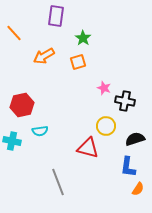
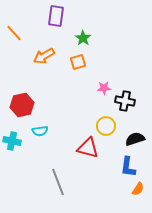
pink star: rotated 24 degrees counterclockwise
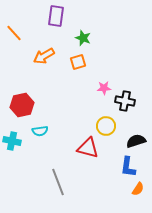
green star: rotated 14 degrees counterclockwise
black semicircle: moved 1 px right, 2 px down
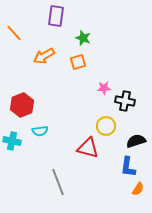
red hexagon: rotated 10 degrees counterclockwise
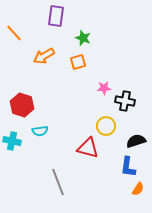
red hexagon: rotated 20 degrees counterclockwise
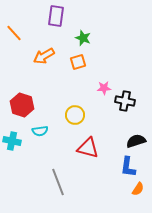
yellow circle: moved 31 px left, 11 px up
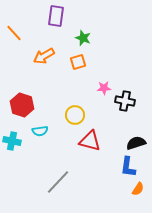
black semicircle: moved 2 px down
red triangle: moved 2 px right, 7 px up
gray line: rotated 64 degrees clockwise
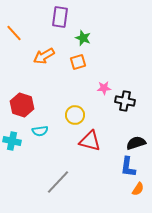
purple rectangle: moved 4 px right, 1 px down
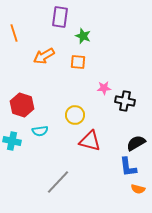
orange line: rotated 24 degrees clockwise
green star: moved 2 px up
orange square: rotated 21 degrees clockwise
black semicircle: rotated 12 degrees counterclockwise
blue L-shape: rotated 15 degrees counterclockwise
orange semicircle: rotated 72 degrees clockwise
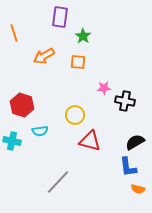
green star: rotated 14 degrees clockwise
black semicircle: moved 1 px left, 1 px up
